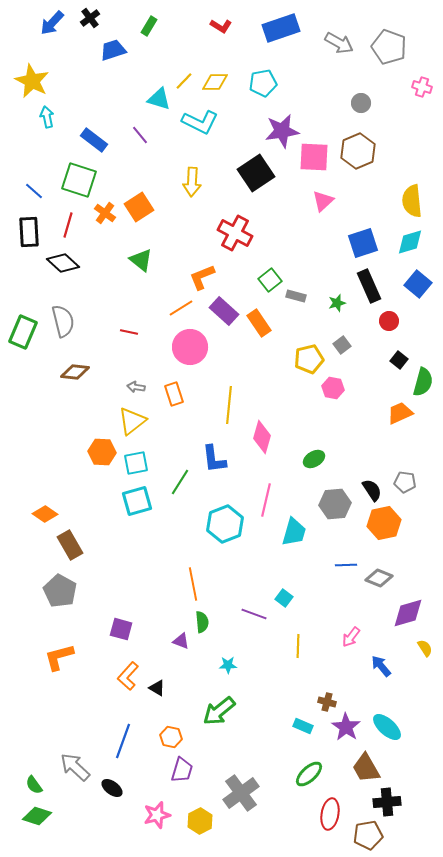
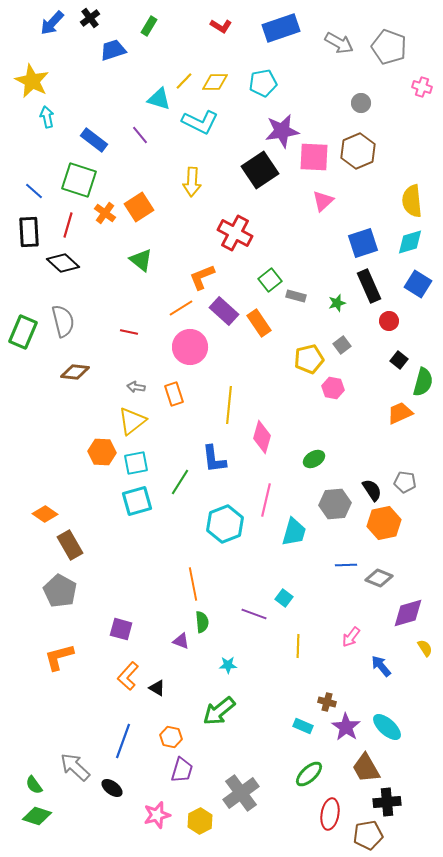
black square at (256, 173): moved 4 px right, 3 px up
blue square at (418, 284): rotated 8 degrees counterclockwise
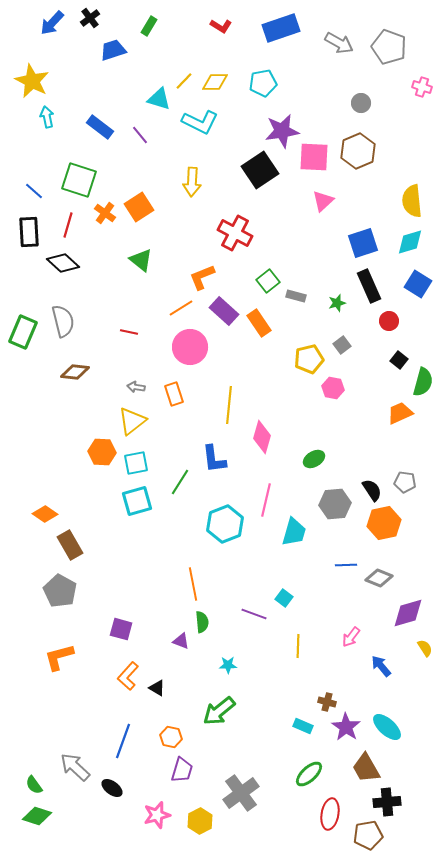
blue rectangle at (94, 140): moved 6 px right, 13 px up
green square at (270, 280): moved 2 px left, 1 px down
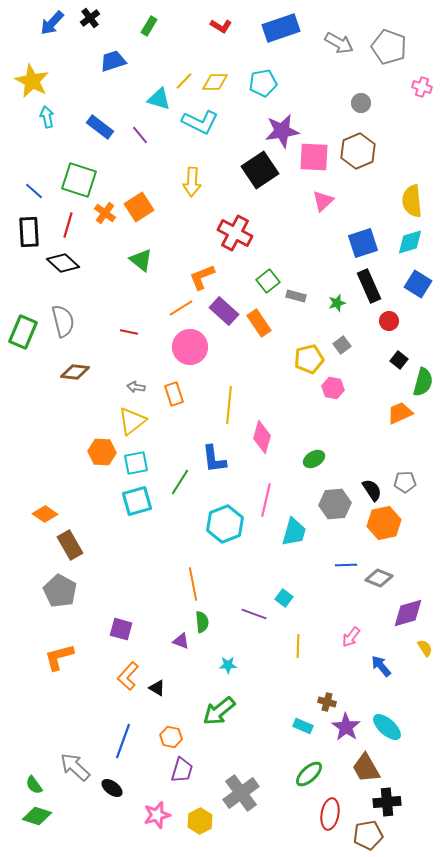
blue trapezoid at (113, 50): moved 11 px down
gray pentagon at (405, 482): rotated 10 degrees counterclockwise
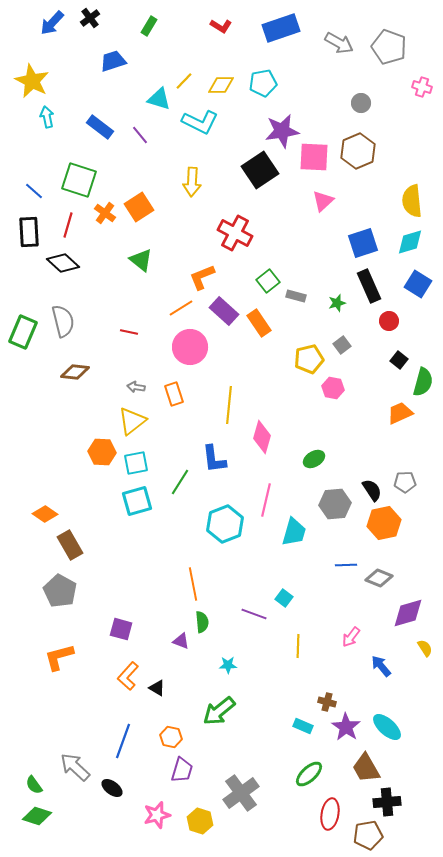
yellow diamond at (215, 82): moved 6 px right, 3 px down
yellow hexagon at (200, 821): rotated 15 degrees counterclockwise
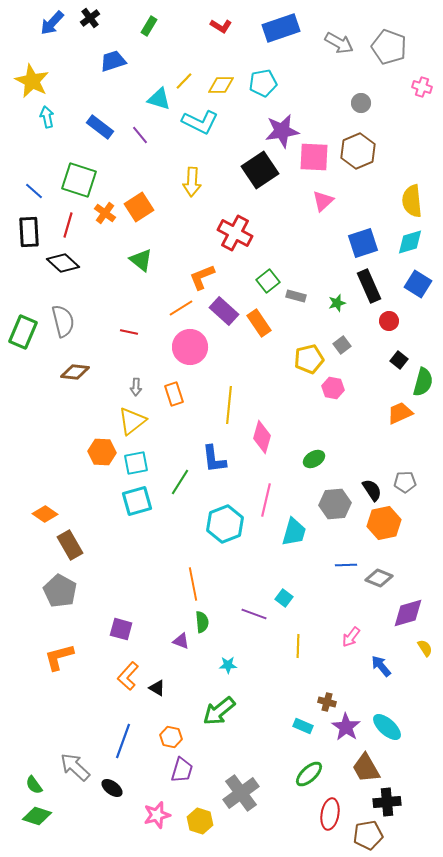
gray arrow at (136, 387): rotated 96 degrees counterclockwise
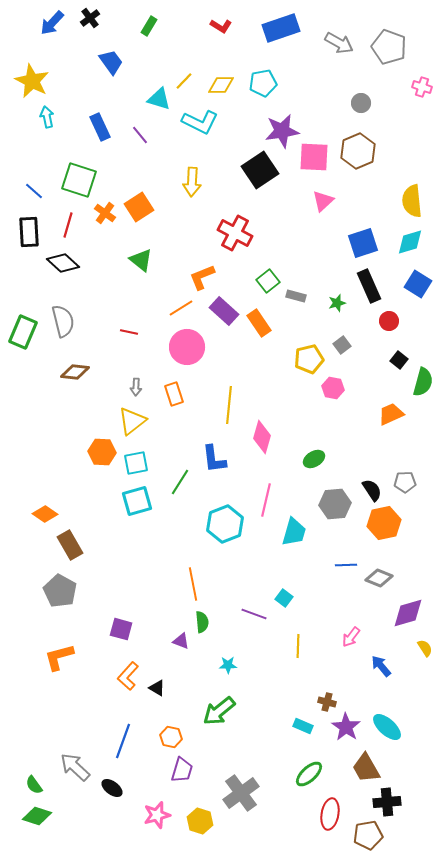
blue trapezoid at (113, 61): moved 2 px left, 1 px down; rotated 72 degrees clockwise
blue rectangle at (100, 127): rotated 28 degrees clockwise
pink circle at (190, 347): moved 3 px left
orange trapezoid at (400, 413): moved 9 px left, 1 px down
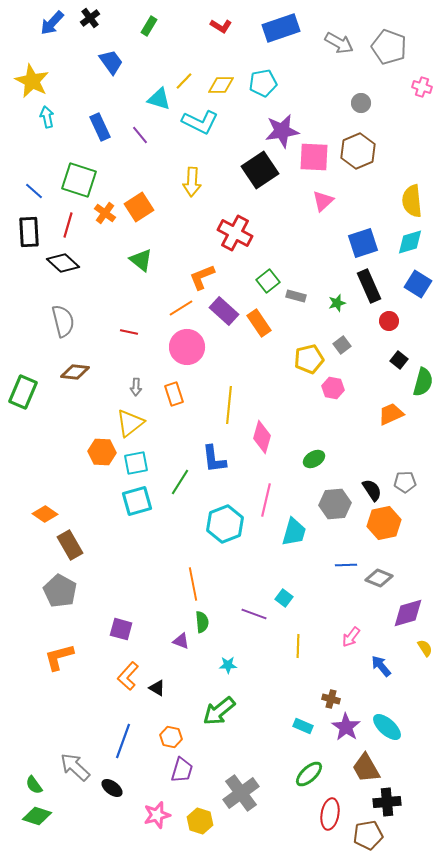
green rectangle at (23, 332): moved 60 px down
yellow triangle at (132, 421): moved 2 px left, 2 px down
brown cross at (327, 702): moved 4 px right, 3 px up
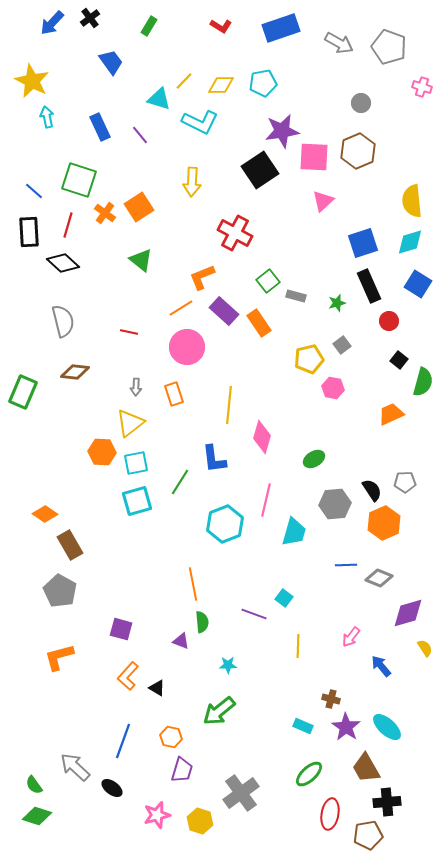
orange hexagon at (384, 523): rotated 12 degrees counterclockwise
